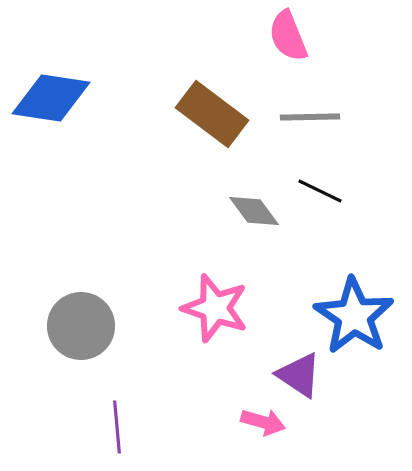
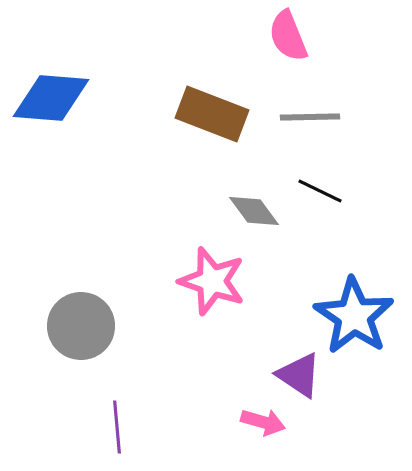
blue diamond: rotated 4 degrees counterclockwise
brown rectangle: rotated 16 degrees counterclockwise
pink star: moved 3 px left, 27 px up
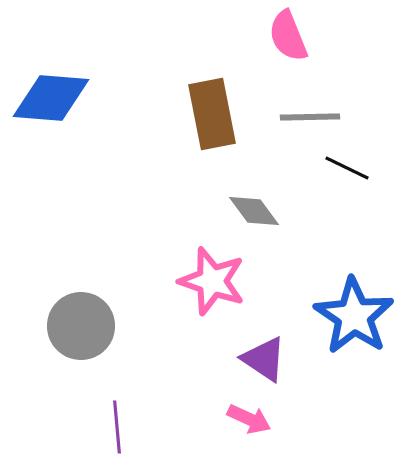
brown rectangle: rotated 58 degrees clockwise
black line: moved 27 px right, 23 px up
purple triangle: moved 35 px left, 16 px up
pink arrow: moved 14 px left, 3 px up; rotated 9 degrees clockwise
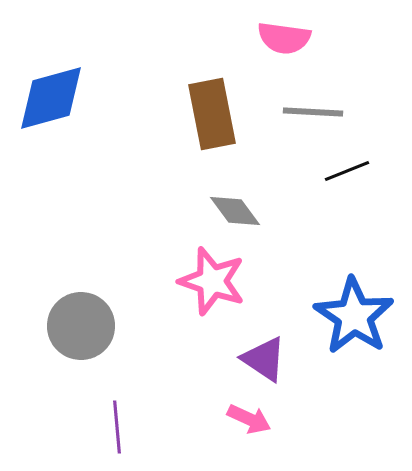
pink semicircle: moved 4 px left, 2 px down; rotated 60 degrees counterclockwise
blue diamond: rotated 20 degrees counterclockwise
gray line: moved 3 px right, 5 px up; rotated 4 degrees clockwise
black line: moved 3 px down; rotated 48 degrees counterclockwise
gray diamond: moved 19 px left
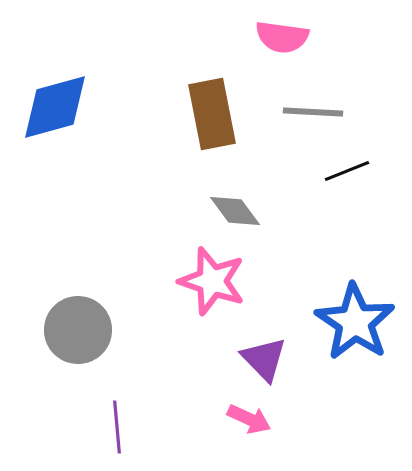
pink semicircle: moved 2 px left, 1 px up
blue diamond: moved 4 px right, 9 px down
blue star: moved 1 px right, 6 px down
gray circle: moved 3 px left, 4 px down
purple triangle: rotated 12 degrees clockwise
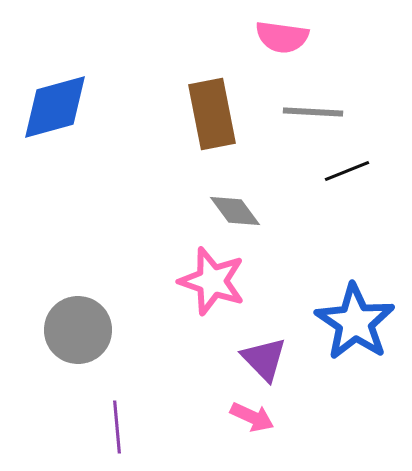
pink arrow: moved 3 px right, 2 px up
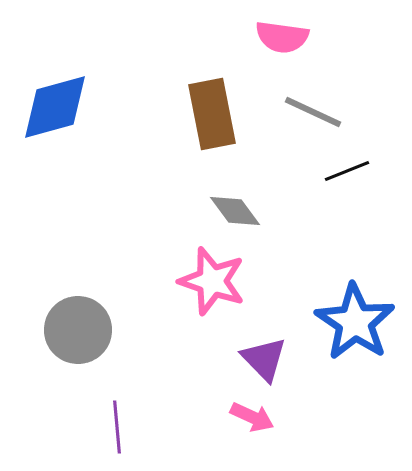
gray line: rotated 22 degrees clockwise
